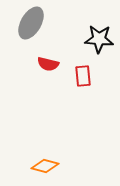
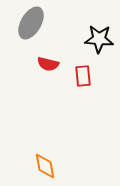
orange diamond: rotated 64 degrees clockwise
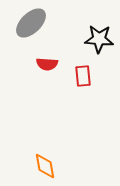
gray ellipse: rotated 16 degrees clockwise
red semicircle: moved 1 px left; rotated 10 degrees counterclockwise
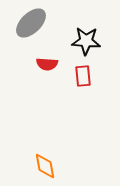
black star: moved 13 px left, 2 px down
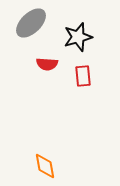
black star: moved 8 px left, 4 px up; rotated 20 degrees counterclockwise
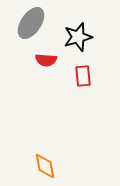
gray ellipse: rotated 12 degrees counterclockwise
red semicircle: moved 1 px left, 4 px up
